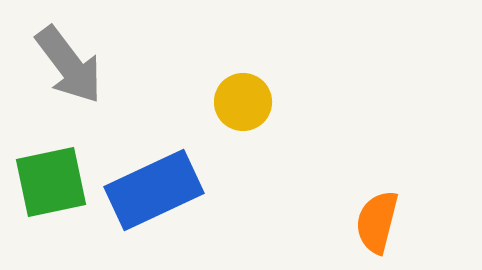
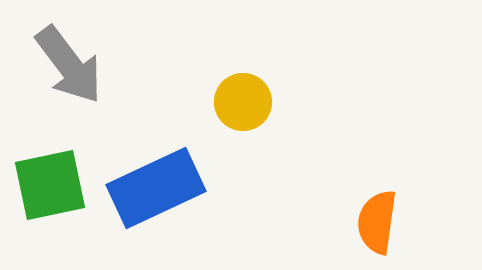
green square: moved 1 px left, 3 px down
blue rectangle: moved 2 px right, 2 px up
orange semicircle: rotated 6 degrees counterclockwise
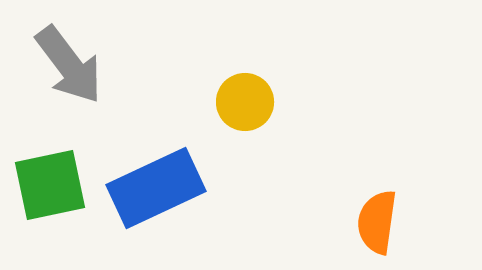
yellow circle: moved 2 px right
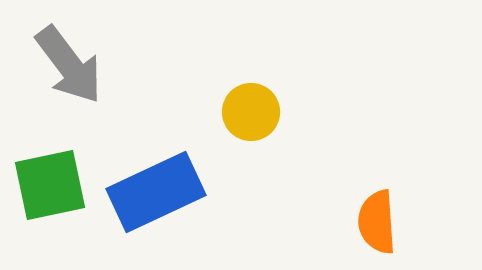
yellow circle: moved 6 px right, 10 px down
blue rectangle: moved 4 px down
orange semicircle: rotated 12 degrees counterclockwise
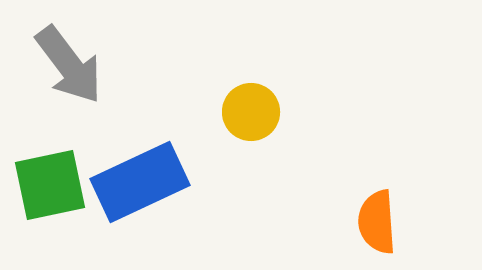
blue rectangle: moved 16 px left, 10 px up
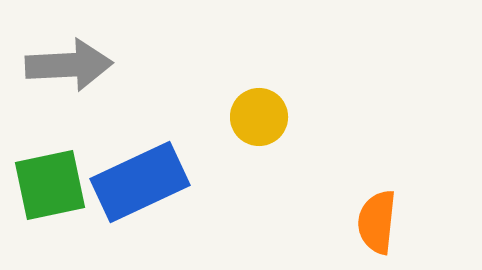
gray arrow: rotated 56 degrees counterclockwise
yellow circle: moved 8 px right, 5 px down
orange semicircle: rotated 10 degrees clockwise
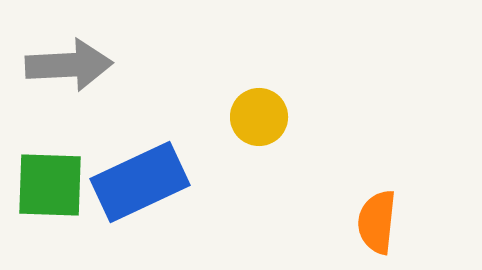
green square: rotated 14 degrees clockwise
